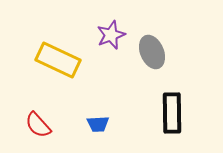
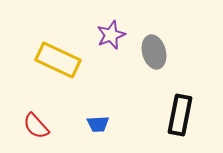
gray ellipse: moved 2 px right; rotated 8 degrees clockwise
black rectangle: moved 8 px right, 2 px down; rotated 12 degrees clockwise
red semicircle: moved 2 px left, 1 px down
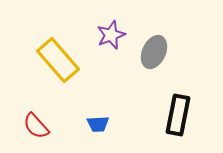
gray ellipse: rotated 40 degrees clockwise
yellow rectangle: rotated 24 degrees clockwise
black rectangle: moved 2 px left
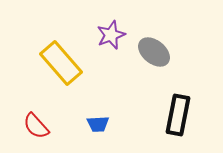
gray ellipse: rotated 76 degrees counterclockwise
yellow rectangle: moved 3 px right, 3 px down
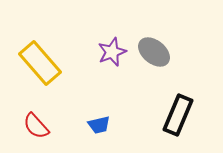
purple star: moved 1 px right, 17 px down
yellow rectangle: moved 21 px left
black rectangle: rotated 12 degrees clockwise
blue trapezoid: moved 1 px right, 1 px down; rotated 10 degrees counterclockwise
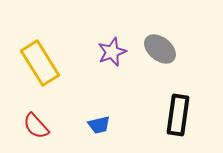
gray ellipse: moved 6 px right, 3 px up
yellow rectangle: rotated 9 degrees clockwise
black rectangle: rotated 15 degrees counterclockwise
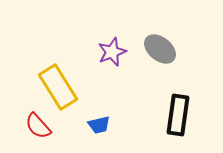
yellow rectangle: moved 18 px right, 24 px down
red semicircle: moved 2 px right
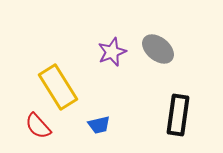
gray ellipse: moved 2 px left
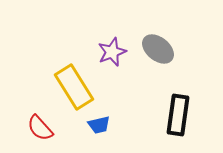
yellow rectangle: moved 16 px right
red semicircle: moved 2 px right, 2 px down
